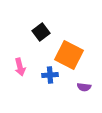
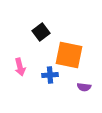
orange square: rotated 16 degrees counterclockwise
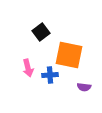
pink arrow: moved 8 px right, 1 px down
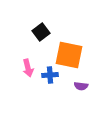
purple semicircle: moved 3 px left, 1 px up
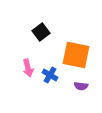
orange square: moved 7 px right
blue cross: rotated 35 degrees clockwise
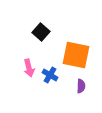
black square: rotated 12 degrees counterclockwise
pink arrow: moved 1 px right
purple semicircle: rotated 96 degrees counterclockwise
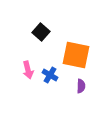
pink arrow: moved 1 px left, 2 px down
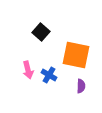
blue cross: moved 1 px left
